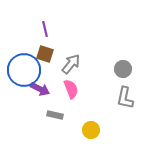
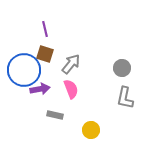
gray circle: moved 1 px left, 1 px up
purple arrow: rotated 36 degrees counterclockwise
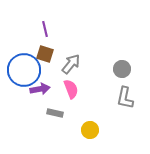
gray circle: moved 1 px down
gray rectangle: moved 2 px up
yellow circle: moved 1 px left
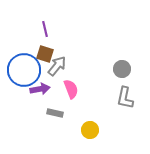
gray arrow: moved 14 px left, 2 px down
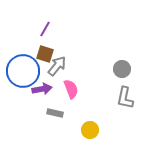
purple line: rotated 42 degrees clockwise
blue circle: moved 1 px left, 1 px down
purple arrow: moved 2 px right
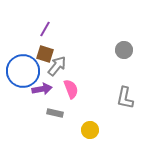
gray circle: moved 2 px right, 19 px up
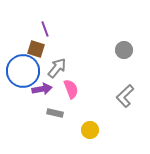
purple line: rotated 49 degrees counterclockwise
brown square: moved 9 px left, 5 px up
gray arrow: moved 2 px down
gray L-shape: moved 2 px up; rotated 35 degrees clockwise
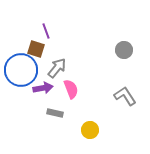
purple line: moved 1 px right, 2 px down
blue circle: moved 2 px left, 1 px up
purple arrow: moved 1 px right, 1 px up
gray L-shape: rotated 100 degrees clockwise
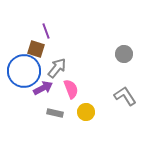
gray circle: moved 4 px down
blue circle: moved 3 px right, 1 px down
purple arrow: rotated 18 degrees counterclockwise
yellow circle: moved 4 px left, 18 px up
